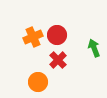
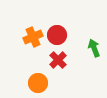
orange circle: moved 1 px down
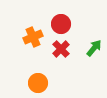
red circle: moved 4 px right, 11 px up
green arrow: rotated 60 degrees clockwise
red cross: moved 3 px right, 11 px up
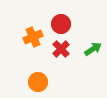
green arrow: moved 1 px left, 1 px down; rotated 18 degrees clockwise
orange circle: moved 1 px up
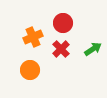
red circle: moved 2 px right, 1 px up
orange circle: moved 8 px left, 12 px up
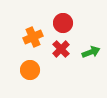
green arrow: moved 2 px left, 3 px down; rotated 12 degrees clockwise
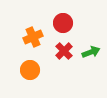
red cross: moved 3 px right, 2 px down
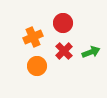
orange circle: moved 7 px right, 4 px up
